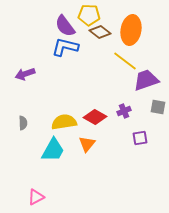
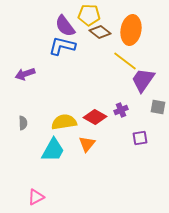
blue L-shape: moved 3 px left, 1 px up
purple trapezoid: moved 3 px left; rotated 36 degrees counterclockwise
purple cross: moved 3 px left, 1 px up
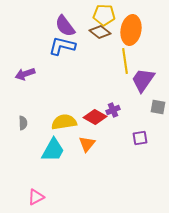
yellow pentagon: moved 15 px right
yellow line: rotated 45 degrees clockwise
purple cross: moved 8 px left
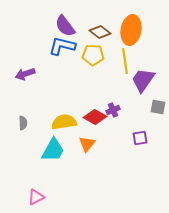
yellow pentagon: moved 11 px left, 40 px down
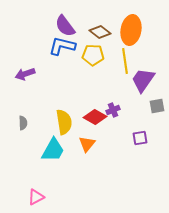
gray square: moved 1 px left, 1 px up; rotated 21 degrees counterclockwise
yellow semicircle: rotated 90 degrees clockwise
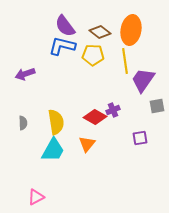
yellow semicircle: moved 8 px left
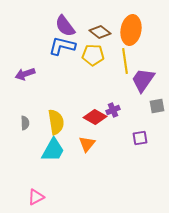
gray semicircle: moved 2 px right
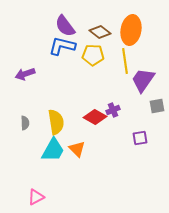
orange triangle: moved 10 px left, 5 px down; rotated 24 degrees counterclockwise
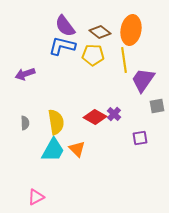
yellow line: moved 1 px left, 1 px up
purple cross: moved 1 px right, 4 px down; rotated 24 degrees counterclockwise
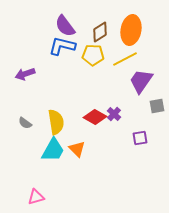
brown diamond: rotated 70 degrees counterclockwise
yellow line: moved 1 px right, 1 px up; rotated 70 degrees clockwise
purple trapezoid: moved 2 px left, 1 px down
gray semicircle: rotated 128 degrees clockwise
pink triangle: rotated 12 degrees clockwise
